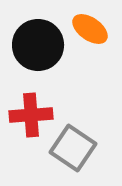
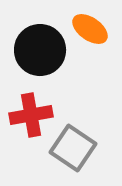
black circle: moved 2 px right, 5 px down
red cross: rotated 6 degrees counterclockwise
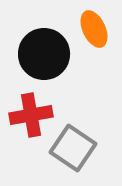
orange ellipse: moved 4 px right; rotated 30 degrees clockwise
black circle: moved 4 px right, 4 px down
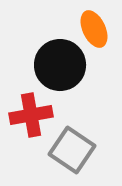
black circle: moved 16 px right, 11 px down
gray square: moved 1 px left, 2 px down
